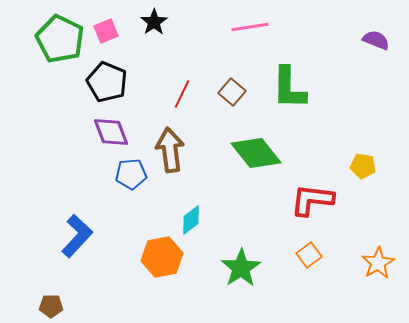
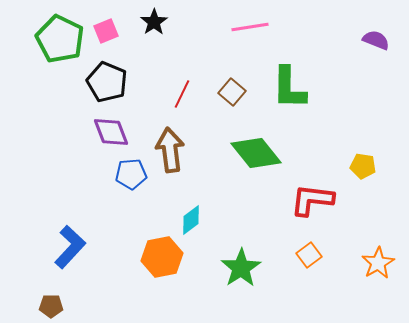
blue L-shape: moved 7 px left, 11 px down
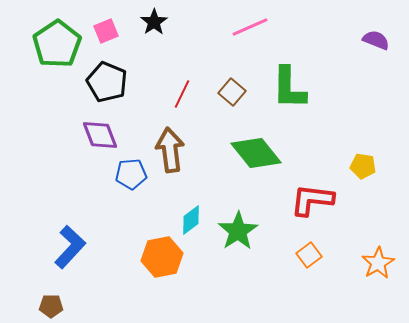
pink line: rotated 15 degrees counterclockwise
green pentagon: moved 3 px left, 5 px down; rotated 12 degrees clockwise
purple diamond: moved 11 px left, 3 px down
green star: moved 3 px left, 37 px up
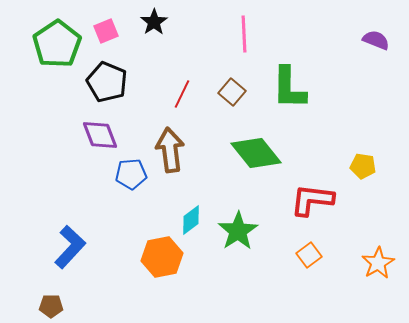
pink line: moved 6 px left, 7 px down; rotated 69 degrees counterclockwise
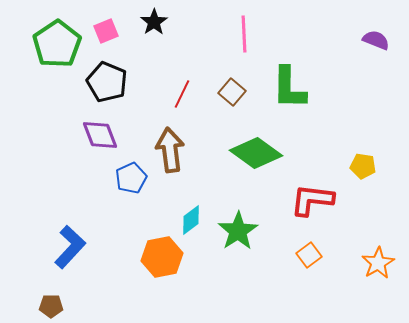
green diamond: rotated 15 degrees counterclockwise
blue pentagon: moved 4 px down; rotated 20 degrees counterclockwise
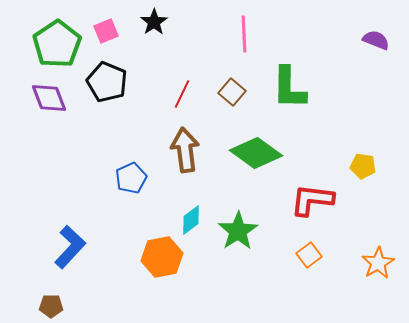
purple diamond: moved 51 px left, 37 px up
brown arrow: moved 15 px right
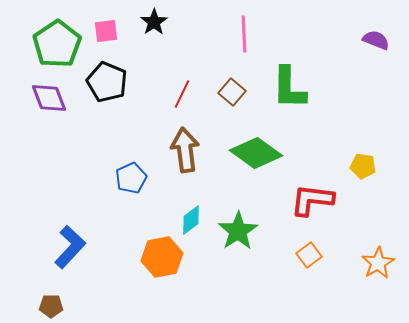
pink square: rotated 15 degrees clockwise
